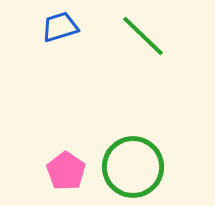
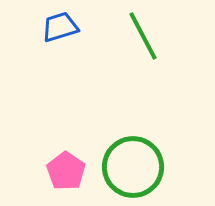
green line: rotated 18 degrees clockwise
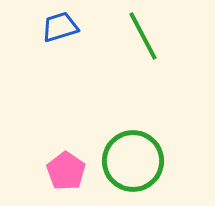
green circle: moved 6 px up
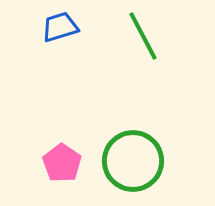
pink pentagon: moved 4 px left, 8 px up
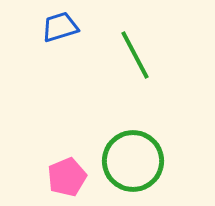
green line: moved 8 px left, 19 px down
pink pentagon: moved 5 px right, 14 px down; rotated 15 degrees clockwise
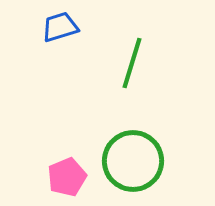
green line: moved 3 px left, 8 px down; rotated 45 degrees clockwise
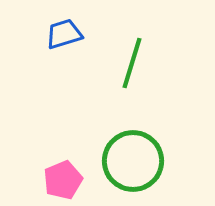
blue trapezoid: moved 4 px right, 7 px down
pink pentagon: moved 4 px left, 3 px down
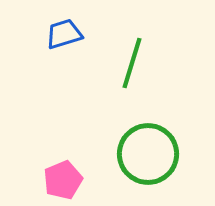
green circle: moved 15 px right, 7 px up
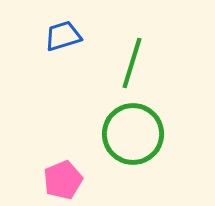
blue trapezoid: moved 1 px left, 2 px down
green circle: moved 15 px left, 20 px up
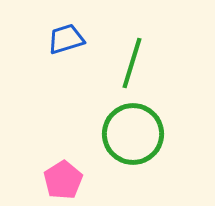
blue trapezoid: moved 3 px right, 3 px down
pink pentagon: rotated 9 degrees counterclockwise
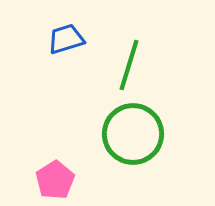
green line: moved 3 px left, 2 px down
pink pentagon: moved 8 px left
